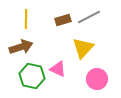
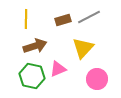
brown arrow: moved 14 px right, 1 px up
pink triangle: rotated 48 degrees counterclockwise
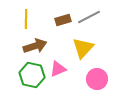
green hexagon: moved 1 px up
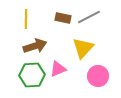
brown rectangle: moved 2 px up; rotated 28 degrees clockwise
green hexagon: rotated 15 degrees counterclockwise
pink circle: moved 1 px right, 3 px up
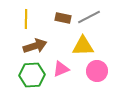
yellow triangle: moved 2 px up; rotated 45 degrees clockwise
pink triangle: moved 3 px right
pink circle: moved 1 px left, 5 px up
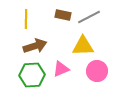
brown rectangle: moved 3 px up
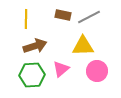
pink triangle: rotated 18 degrees counterclockwise
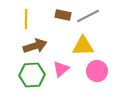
gray line: moved 1 px left, 1 px up
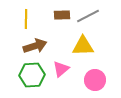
brown rectangle: moved 1 px left; rotated 14 degrees counterclockwise
pink circle: moved 2 px left, 9 px down
